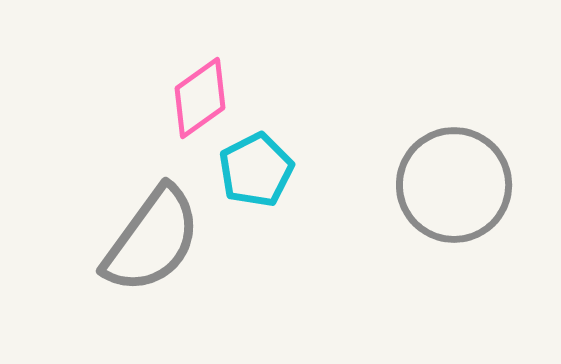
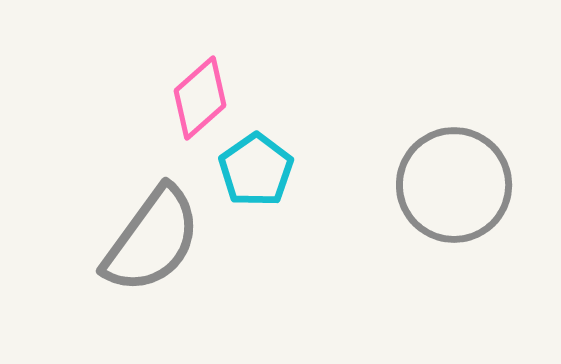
pink diamond: rotated 6 degrees counterclockwise
cyan pentagon: rotated 8 degrees counterclockwise
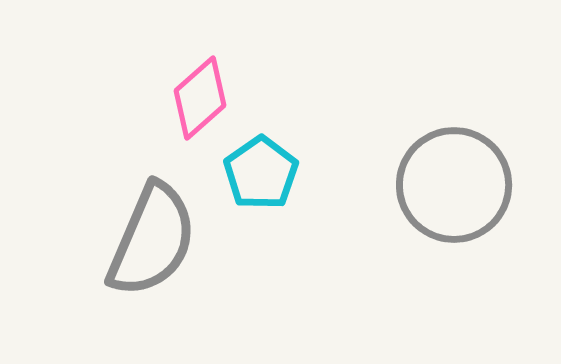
cyan pentagon: moved 5 px right, 3 px down
gray semicircle: rotated 13 degrees counterclockwise
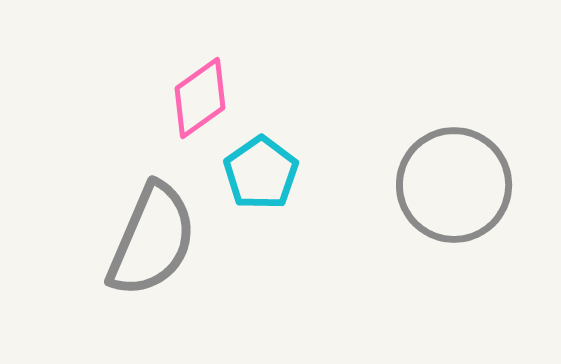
pink diamond: rotated 6 degrees clockwise
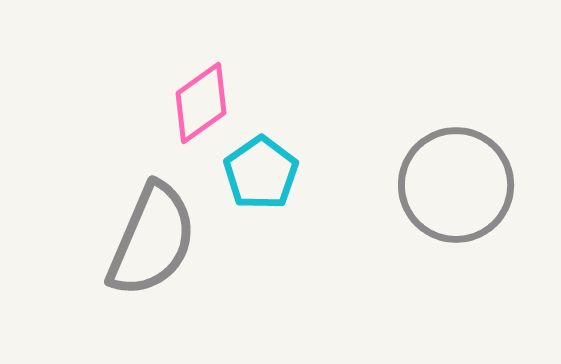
pink diamond: moved 1 px right, 5 px down
gray circle: moved 2 px right
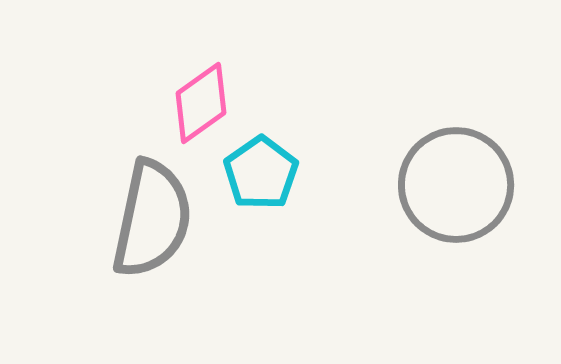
gray semicircle: moved 21 px up; rotated 11 degrees counterclockwise
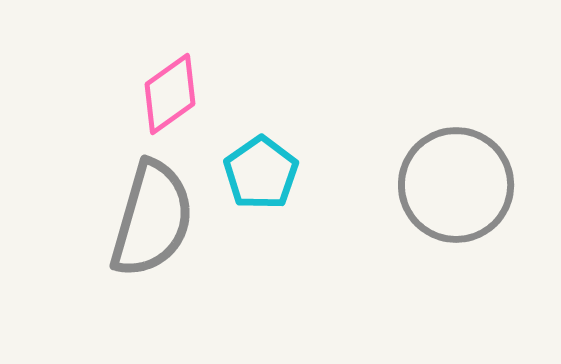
pink diamond: moved 31 px left, 9 px up
gray semicircle: rotated 4 degrees clockwise
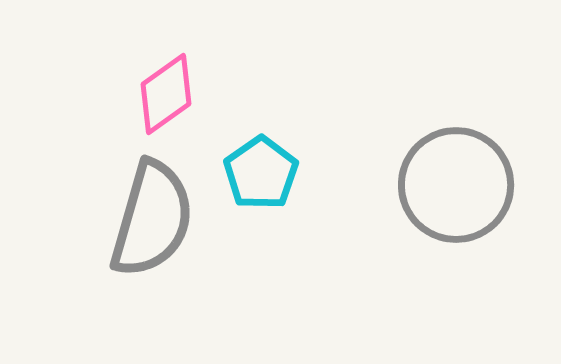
pink diamond: moved 4 px left
